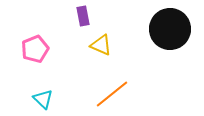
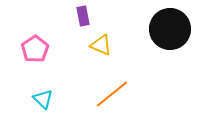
pink pentagon: rotated 12 degrees counterclockwise
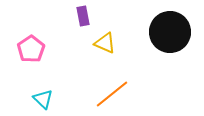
black circle: moved 3 px down
yellow triangle: moved 4 px right, 2 px up
pink pentagon: moved 4 px left
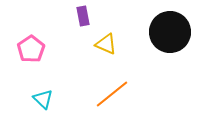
yellow triangle: moved 1 px right, 1 px down
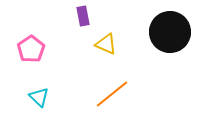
cyan triangle: moved 4 px left, 2 px up
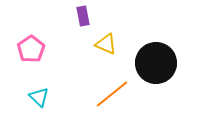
black circle: moved 14 px left, 31 px down
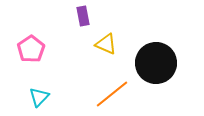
cyan triangle: rotated 30 degrees clockwise
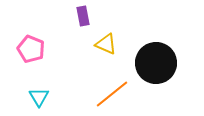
pink pentagon: rotated 16 degrees counterclockwise
cyan triangle: rotated 15 degrees counterclockwise
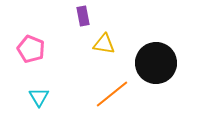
yellow triangle: moved 2 px left; rotated 15 degrees counterclockwise
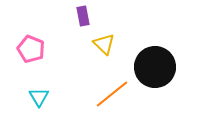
yellow triangle: rotated 35 degrees clockwise
black circle: moved 1 px left, 4 px down
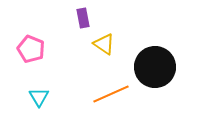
purple rectangle: moved 2 px down
yellow triangle: rotated 10 degrees counterclockwise
orange line: moved 1 px left; rotated 15 degrees clockwise
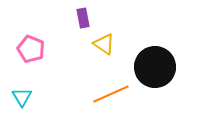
cyan triangle: moved 17 px left
